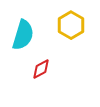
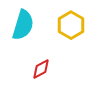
cyan semicircle: moved 10 px up
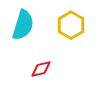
red diamond: rotated 15 degrees clockwise
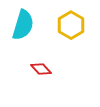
red diamond: rotated 60 degrees clockwise
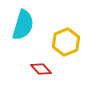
yellow hexagon: moved 5 px left, 17 px down; rotated 8 degrees clockwise
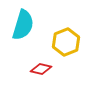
red diamond: rotated 35 degrees counterclockwise
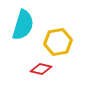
yellow hexagon: moved 8 px left; rotated 12 degrees clockwise
